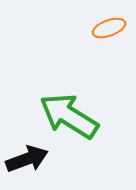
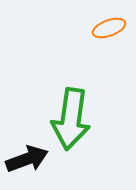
green arrow: moved 2 px right, 3 px down; rotated 114 degrees counterclockwise
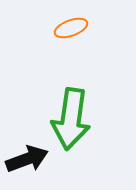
orange ellipse: moved 38 px left
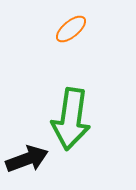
orange ellipse: moved 1 px down; rotated 20 degrees counterclockwise
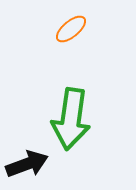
black arrow: moved 5 px down
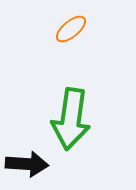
black arrow: rotated 24 degrees clockwise
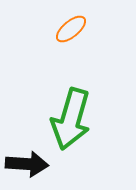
green arrow: rotated 8 degrees clockwise
